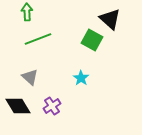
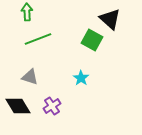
gray triangle: rotated 24 degrees counterclockwise
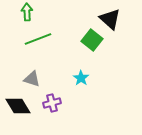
green square: rotated 10 degrees clockwise
gray triangle: moved 2 px right, 2 px down
purple cross: moved 3 px up; rotated 18 degrees clockwise
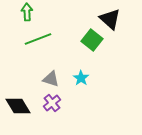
gray triangle: moved 19 px right
purple cross: rotated 24 degrees counterclockwise
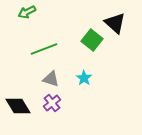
green arrow: rotated 114 degrees counterclockwise
black triangle: moved 5 px right, 4 px down
green line: moved 6 px right, 10 px down
cyan star: moved 3 px right
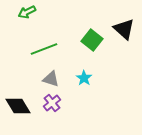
black triangle: moved 9 px right, 6 px down
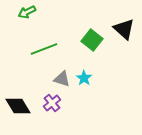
gray triangle: moved 11 px right
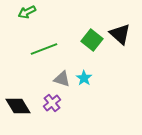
black triangle: moved 4 px left, 5 px down
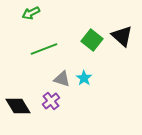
green arrow: moved 4 px right, 1 px down
black triangle: moved 2 px right, 2 px down
purple cross: moved 1 px left, 2 px up
